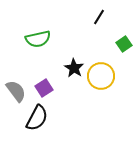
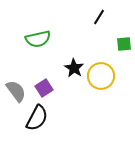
green square: rotated 28 degrees clockwise
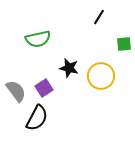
black star: moved 5 px left; rotated 18 degrees counterclockwise
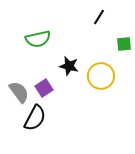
black star: moved 2 px up
gray semicircle: moved 3 px right, 1 px down
black semicircle: moved 2 px left
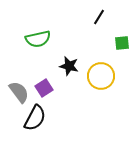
green square: moved 2 px left, 1 px up
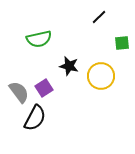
black line: rotated 14 degrees clockwise
green semicircle: moved 1 px right
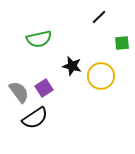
black star: moved 3 px right
black semicircle: rotated 28 degrees clockwise
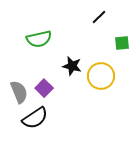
purple square: rotated 12 degrees counterclockwise
gray semicircle: rotated 15 degrees clockwise
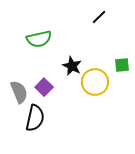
green square: moved 22 px down
black star: rotated 12 degrees clockwise
yellow circle: moved 6 px left, 6 px down
purple square: moved 1 px up
black semicircle: rotated 44 degrees counterclockwise
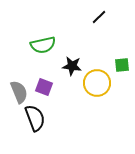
green semicircle: moved 4 px right, 6 px down
black star: rotated 18 degrees counterclockwise
yellow circle: moved 2 px right, 1 px down
purple square: rotated 24 degrees counterclockwise
black semicircle: rotated 32 degrees counterclockwise
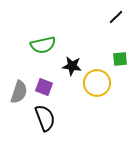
black line: moved 17 px right
green square: moved 2 px left, 6 px up
gray semicircle: rotated 40 degrees clockwise
black semicircle: moved 10 px right
